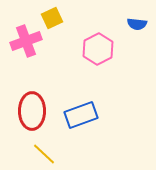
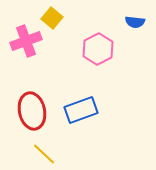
yellow square: rotated 25 degrees counterclockwise
blue semicircle: moved 2 px left, 2 px up
red ellipse: rotated 12 degrees counterclockwise
blue rectangle: moved 5 px up
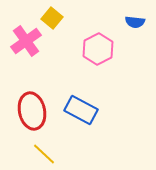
pink cross: rotated 16 degrees counterclockwise
blue rectangle: rotated 48 degrees clockwise
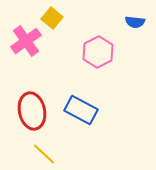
pink hexagon: moved 3 px down
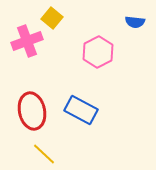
pink cross: moved 1 px right; rotated 16 degrees clockwise
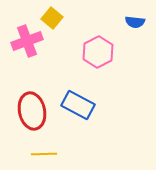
blue rectangle: moved 3 px left, 5 px up
yellow line: rotated 45 degrees counterclockwise
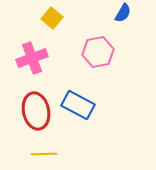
blue semicircle: moved 12 px left, 9 px up; rotated 66 degrees counterclockwise
pink cross: moved 5 px right, 17 px down
pink hexagon: rotated 16 degrees clockwise
red ellipse: moved 4 px right
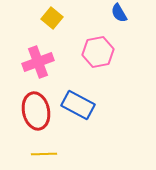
blue semicircle: moved 4 px left; rotated 120 degrees clockwise
pink cross: moved 6 px right, 4 px down
